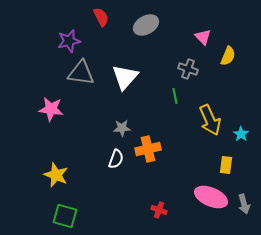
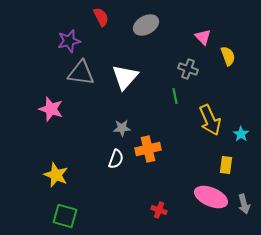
yellow semicircle: rotated 42 degrees counterclockwise
pink star: rotated 10 degrees clockwise
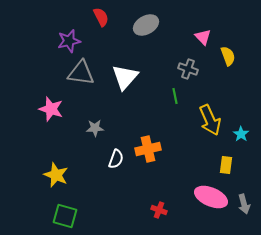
gray star: moved 27 px left
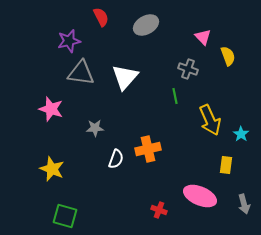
yellow star: moved 4 px left, 6 px up
pink ellipse: moved 11 px left, 1 px up
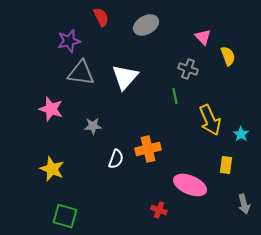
gray star: moved 2 px left, 2 px up
pink ellipse: moved 10 px left, 11 px up
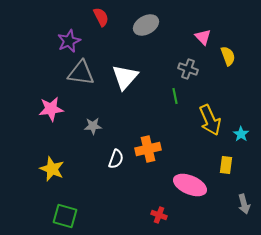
purple star: rotated 10 degrees counterclockwise
pink star: rotated 25 degrees counterclockwise
red cross: moved 5 px down
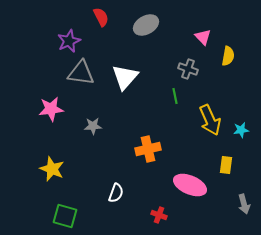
yellow semicircle: rotated 30 degrees clockwise
cyan star: moved 4 px up; rotated 28 degrees clockwise
white semicircle: moved 34 px down
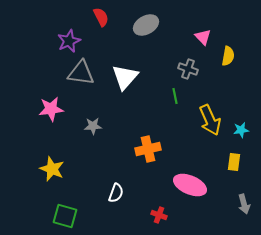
yellow rectangle: moved 8 px right, 3 px up
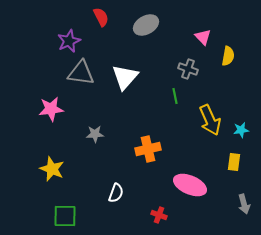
gray star: moved 2 px right, 8 px down
green square: rotated 15 degrees counterclockwise
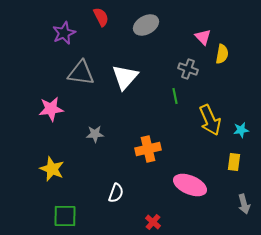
purple star: moved 5 px left, 8 px up
yellow semicircle: moved 6 px left, 2 px up
red cross: moved 6 px left, 7 px down; rotated 21 degrees clockwise
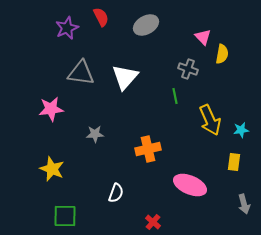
purple star: moved 3 px right, 5 px up
